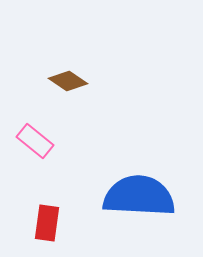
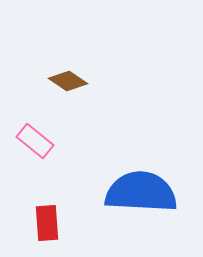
blue semicircle: moved 2 px right, 4 px up
red rectangle: rotated 12 degrees counterclockwise
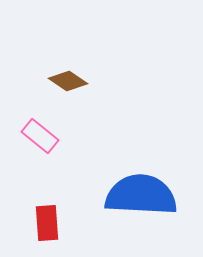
pink rectangle: moved 5 px right, 5 px up
blue semicircle: moved 3 px down
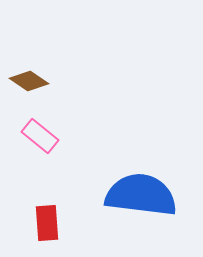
brown diamond: moved 39 px left
blue semicircle: rotated 4 degrees clockwise
